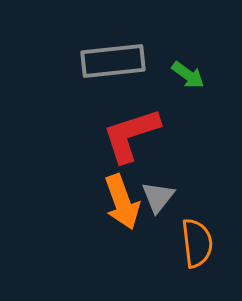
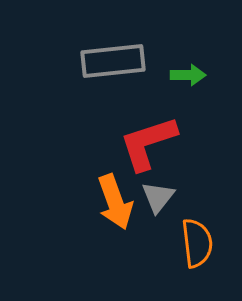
green arrow: rotated 36 degrees counterclockwise
red L-shape: moved 17 px right, 8 px down
orange arrow: moved 7 px left
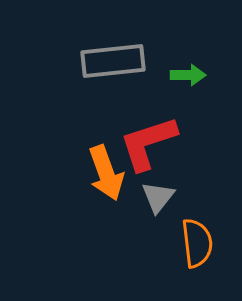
orange arrow: moved 9 px left, 29 px up
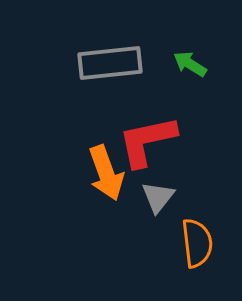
gray rectangle: moved 3 px left, 2 px down
green arrow: moved 2 px right, 11 px up; rotated 148 degrees counterclockwise
red L-shape: moved 1 px left, 2 px up; rotated 6 degrees clockwise
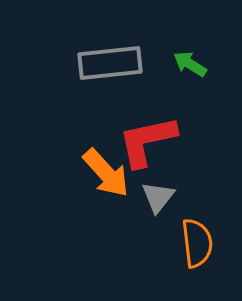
orange arrow: rotated 22 degrees counterclockwise
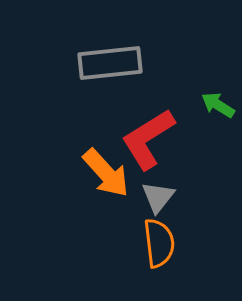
green arrow: moved 28 px right, 41 px down
red L-shape: moved 1 px right, 2 px up; rotated 20 degrees counterclockwise
orange semicircle: moved 38 px left
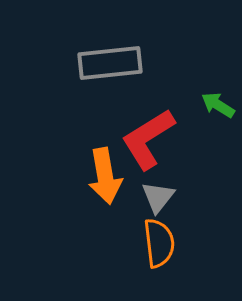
orange arrow: moved 1 px left, 3 px down; rotated 32 degrees clockwise
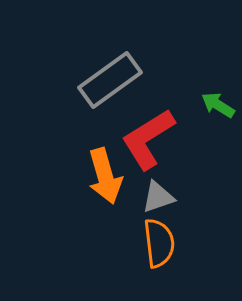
gray rectangle: moved 17 px down; rotated 30 degrees counterclockwise
orange arrow: rotated 6 degrees counterclockwise
gray triangle: rotated 33 degrees clockwise
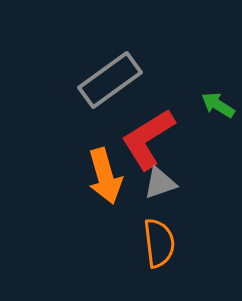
gray triangle: moved 2 px right, 14 px up
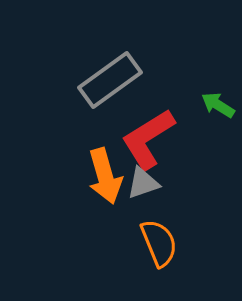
gray triangle: moved 17 px left
orange semicircle: rotated 15 degrees counterclockwise
